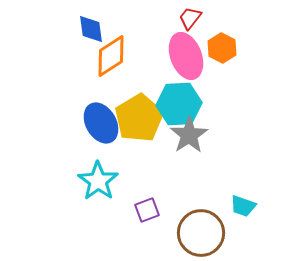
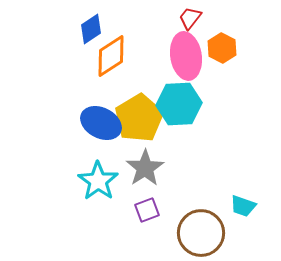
blue diamond: rotated 64 degrees clockwise
pink ellipse: rotated 12 degrees clockwise
blue ellipse: rotated 33 degrees counterclockwise
gray star: moved 44 px left, 33 px down
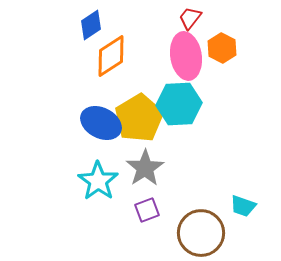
blue diamond: moved 4 px up
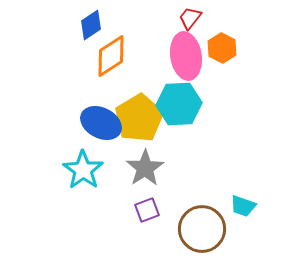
cyan star: moved 15 px left, 11 px up
brown circle: moved 1 px right, 4 px up
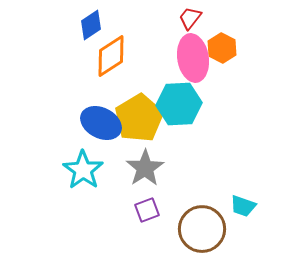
pink ellipse: moved 7 px right, 2 px down
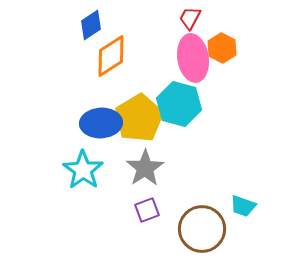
red trapezoid: rotated 10 degrees counterclockwise
cyan hexagon: rotated 18 degrees clockwise
blue ellipse: rotated 30 degrees counterclockwise
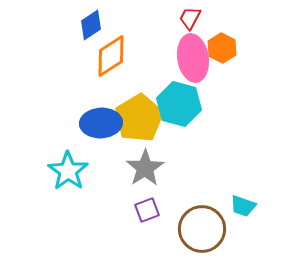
cyan star: moved 15 px left, 1 px down
